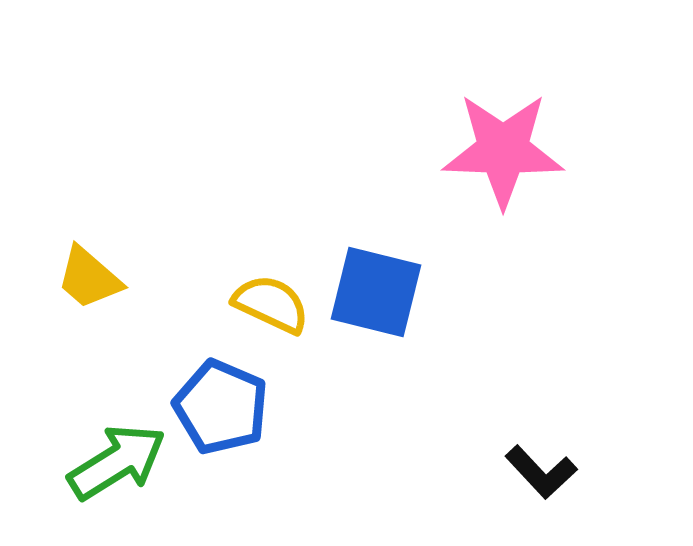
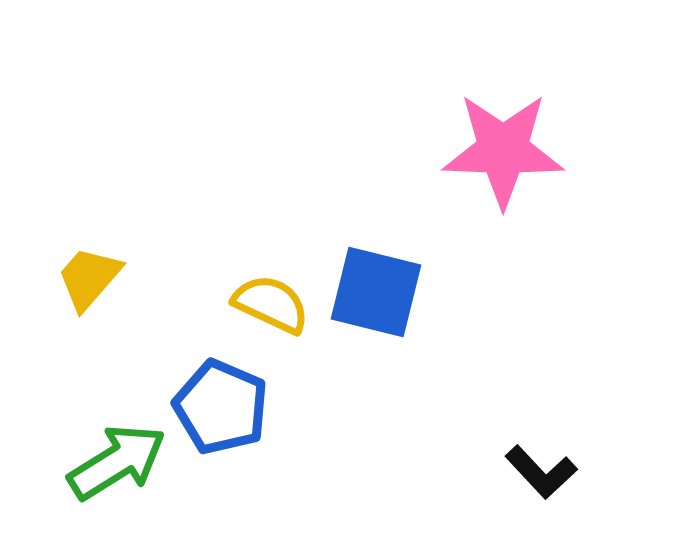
yellow trapezoid: rotated 90 degrees clockwise
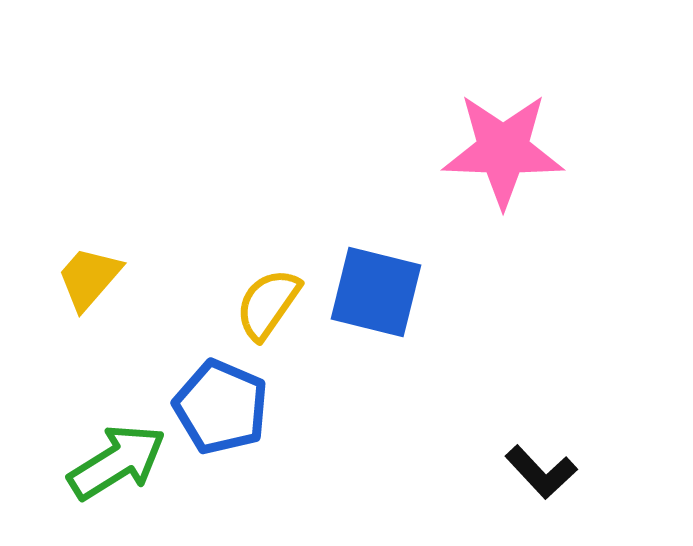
yellow semicircle: moved 3 px left; rotated 80 degrees counterclockwise
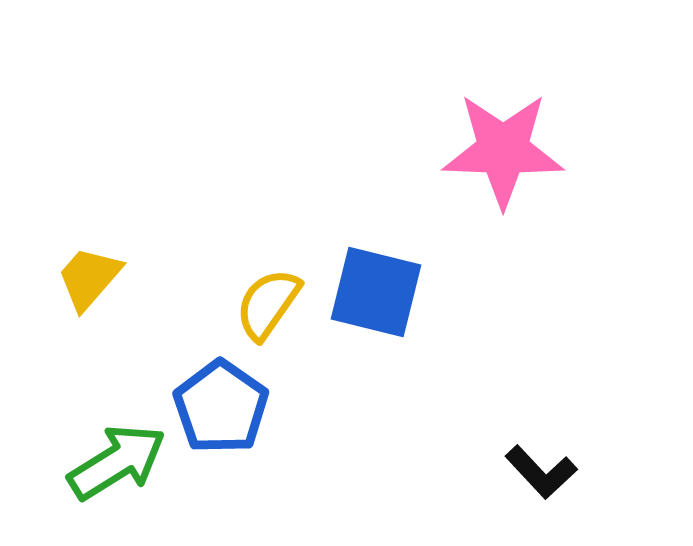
blue pentagon: rotated 12 degrees clockwise
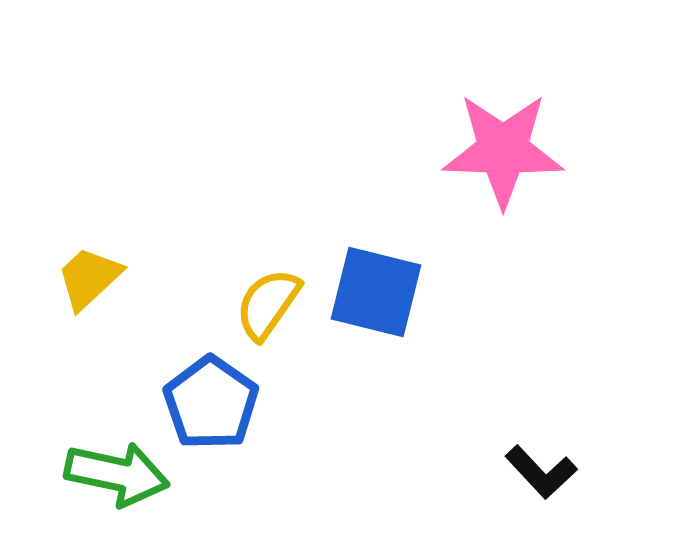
yellow trapezoid: rotated 6 degrees clockwise
blue pentagon: moved 10 px left, 4 px up
green arrow: moved 12 px down; rotated 44 degrees clockwise
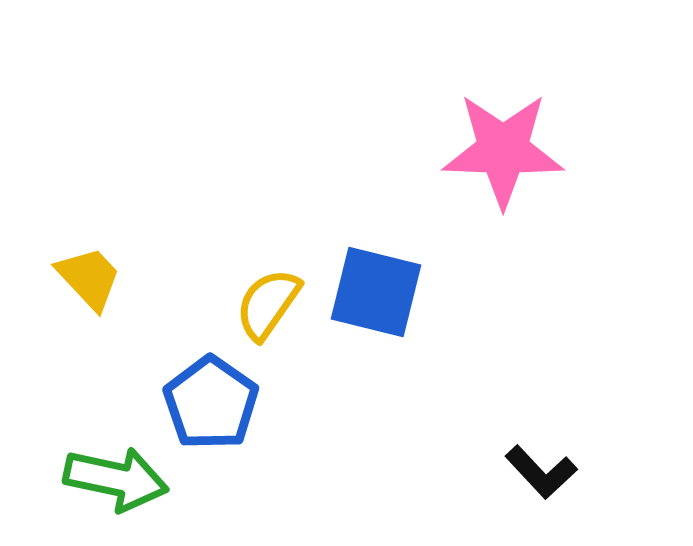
yellow trapezoid: rotated 90 degrees clockwise
green arrow: moved 1 px left, 5 px down
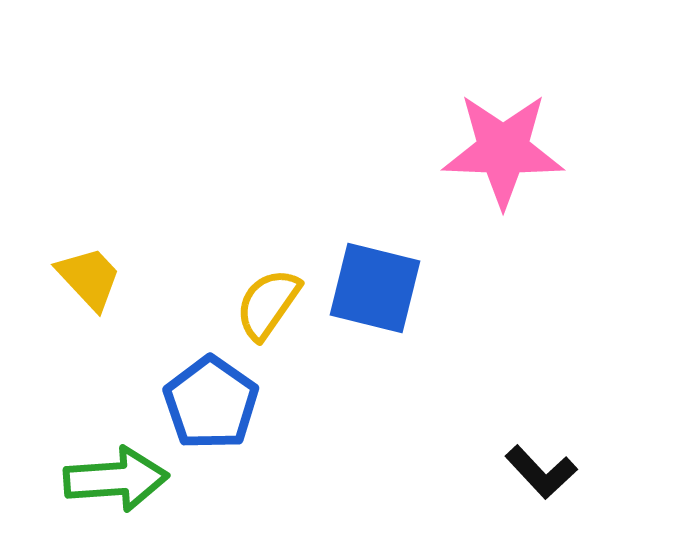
blue square: moved 1 px left, 4 px up
green arrow: rotated 16 degrees counterclockwise
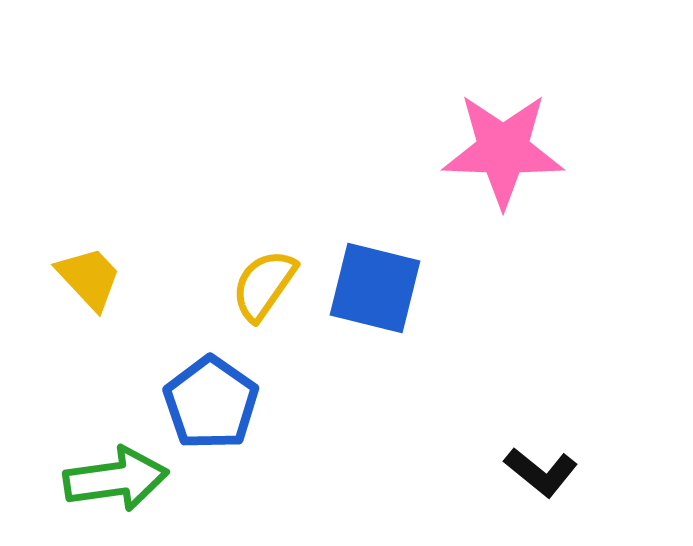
yellow semicircle: moved 4 px left, 19 px up
black L-shape: rotated 8 degrees counterclockwise
green arrow: rotated 4 degrees counterclockwise
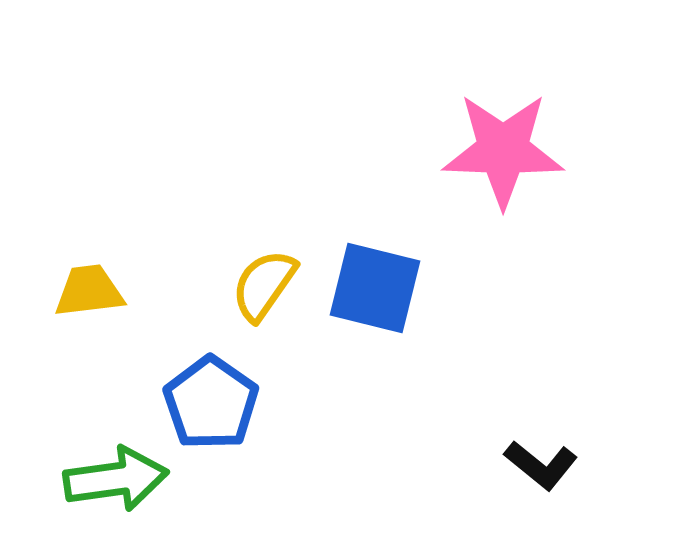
yellow trapezoid: moved 13 px down; rotated 54 degrees counterclockwise
black L-shape: moved 7 px up
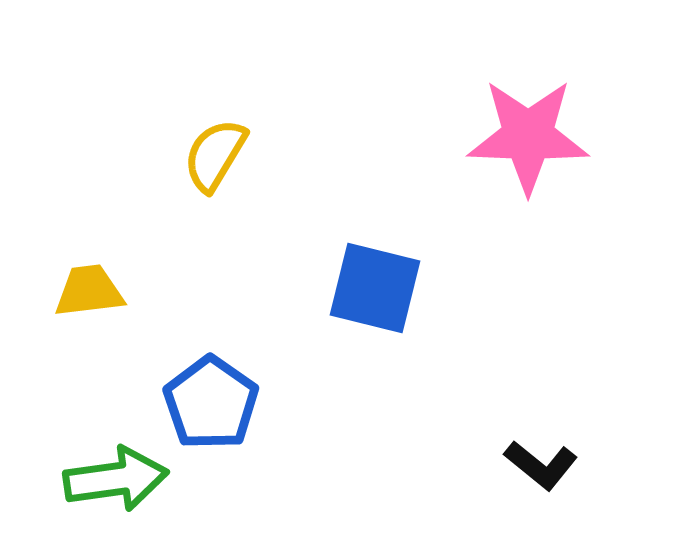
pink star: moved 25 px right, 14 px up
yellow semicircle: moved 49 px left, 130 px up; rotated 4 degrees counterclockwise
